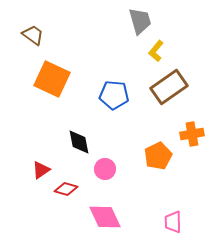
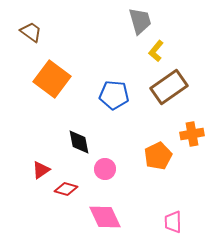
brown trapezoid: moved 2 px left, 3 px up
orange square: rotated 12 degrees clockwise
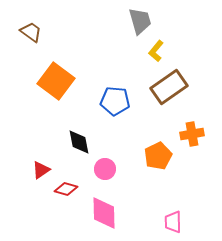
orange square: moved 4 px right, 2 px down
blue pentagon: moved 1 px right, 6 px down
pink diamond: moved 1 px left, 4 px up; rotated 24 degrees clockwise
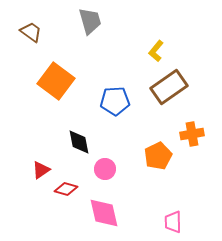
gray trapezoid: moved 50 px left
blue pentagon: rotated 8 degrees counterclockwise
pink diamond: rotated 12 degrees counterclockwise
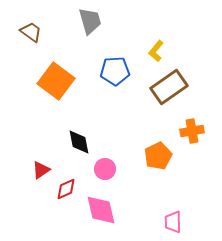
blue pentagon: moved 30 px up
orange cross: moved 3 px up
red diamond: rotated 40 degrees counterclockwise
pink diamond: moved 3 px left, 3 px up
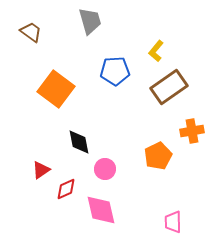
orange square: moved 8 px down
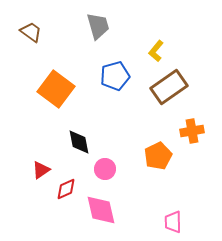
gray trapezoid: moved 8 px right, 5 px down
blue pentagon: moved 5 px down; rotated 12 degrees counterclockwise
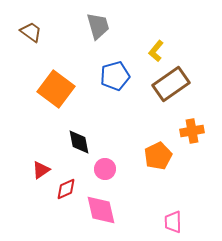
brown rectangle: moved 2 px right, 3 px up
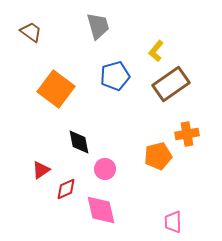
orange cross: moved 5 px left, 3 px down
orange pentagon: rotated 12 degrees clockwise
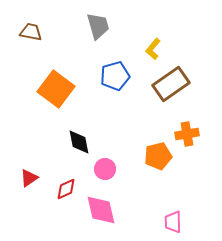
brown trapezoid: rotated 25 degrees counterclockwise
yellow L-shape: moved 3 px left, 2 px up
red triangle: moved 12 px left, 8 px down
